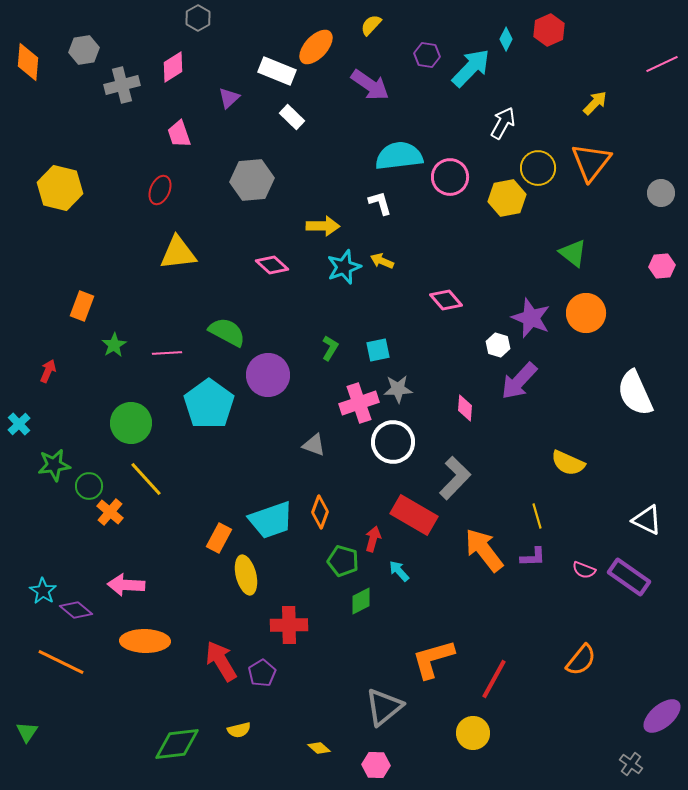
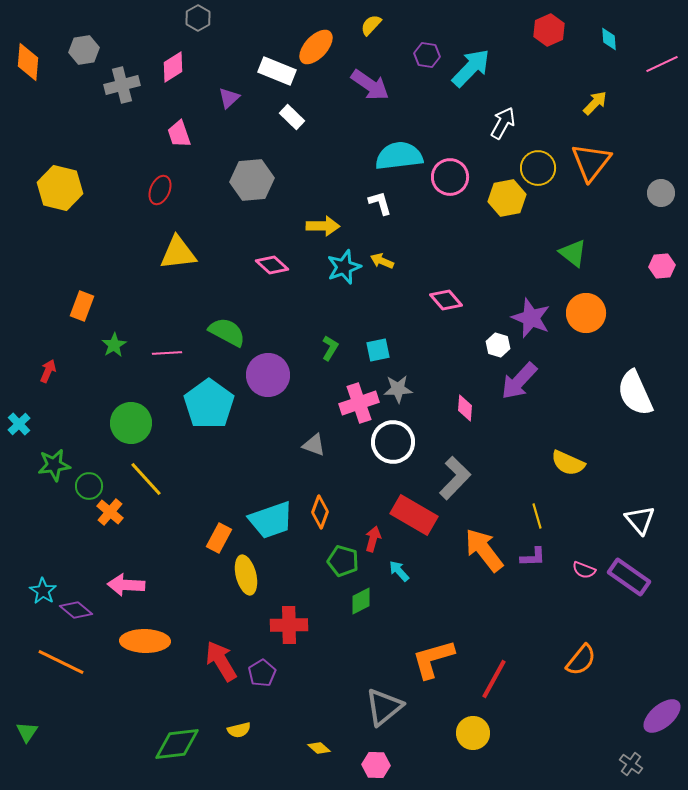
cyan diamond at (506, 39): moved 103 px right; rotated 30 degrees counterclockwise
white triangle at (647, 520): moved 7 px left; rotated 24 degrees clockwise
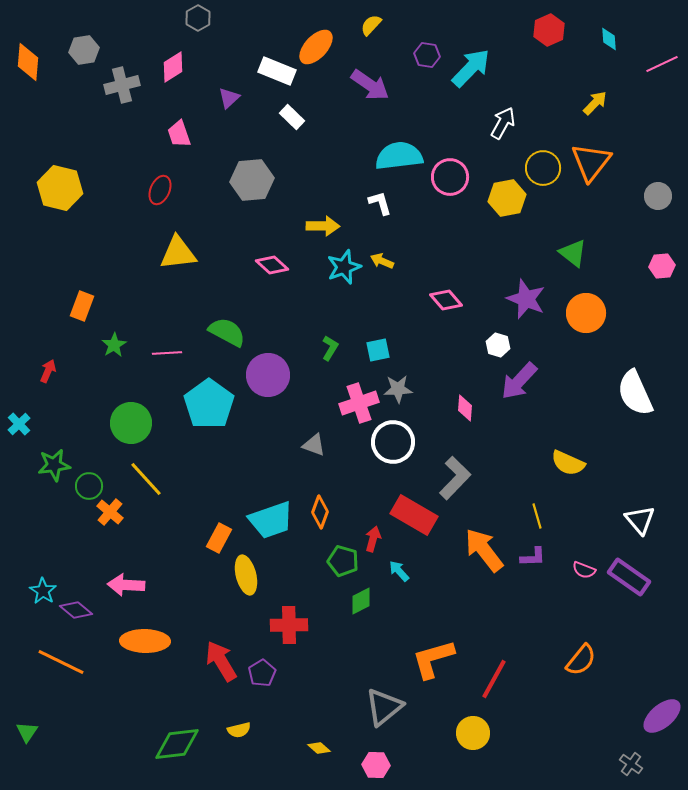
yellow circle at (538, 168): moved 5 px right
gray circle at (661, 193): moved 3 px left, 3 px down
purple star at (531, 318): moved 5 px left, 19 px up
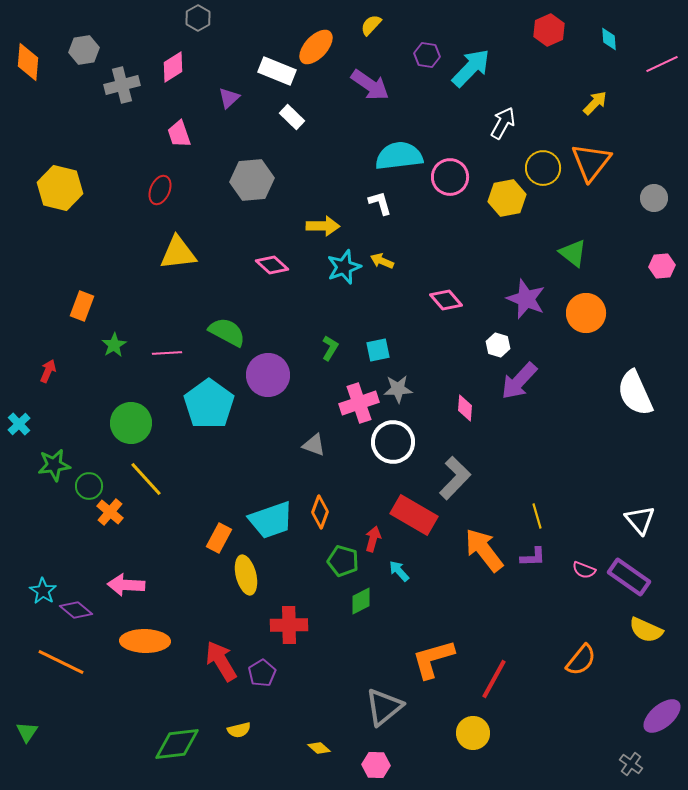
gray circle at (658, 196): moved 4 px left, 2 px down
yellow semicircle at (568, 463): moved 78 px right, 167 px down
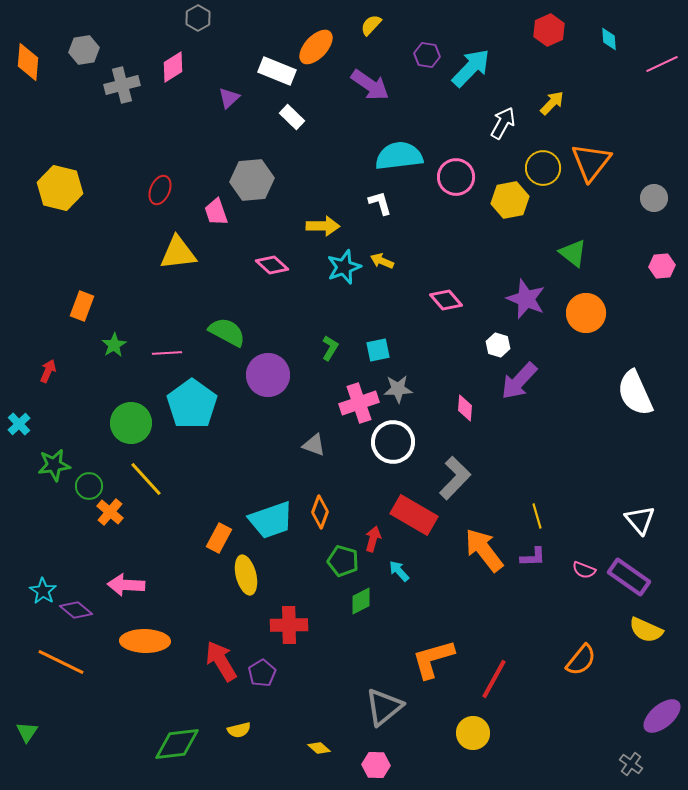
yellow arrow at (595, 103): moved 43 px left
pink trapezoid at (179, 134): moved 37 px right, 78 px down
pink circle at (450, 177): moved 6 px right
yellow hexagon at (507, 198): moved 3 px right, 2 px down
cyan pentagon at (209, 404): moved 17 px left
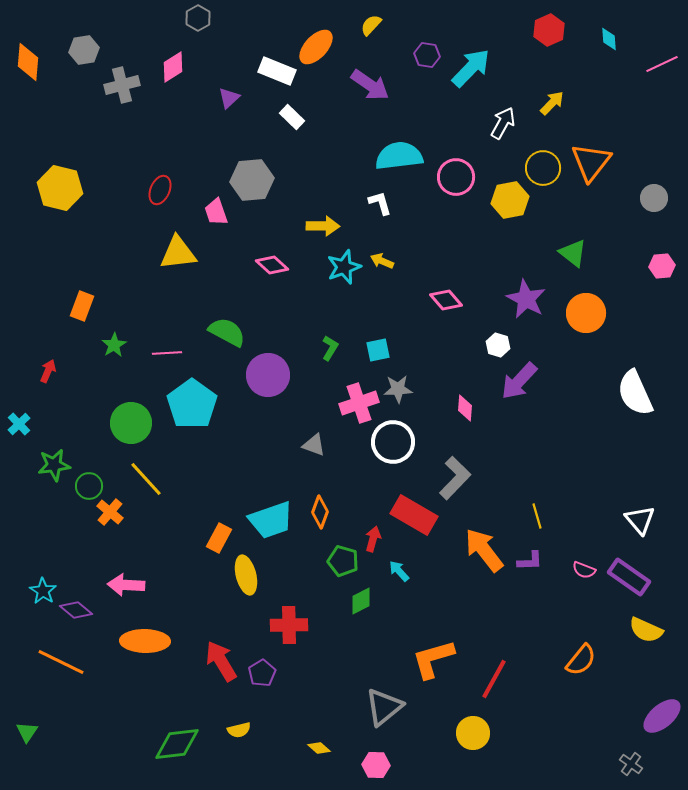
purple star at (526, 299): rotated 6 degrees clockwise
purple L-shape at (533, 557): moved 3 px left, 4 px down
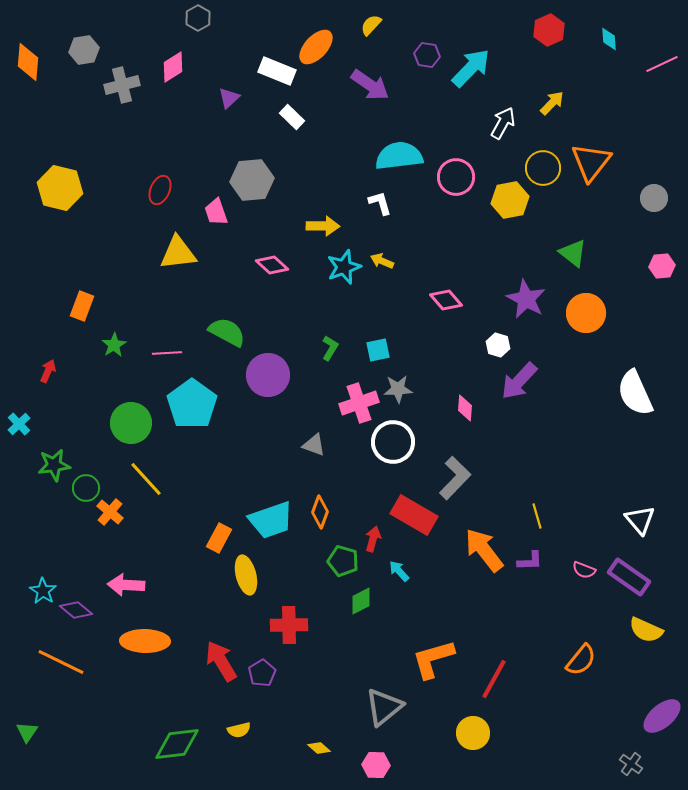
green circle at (89, 486): moved 3 px left, 2 px down
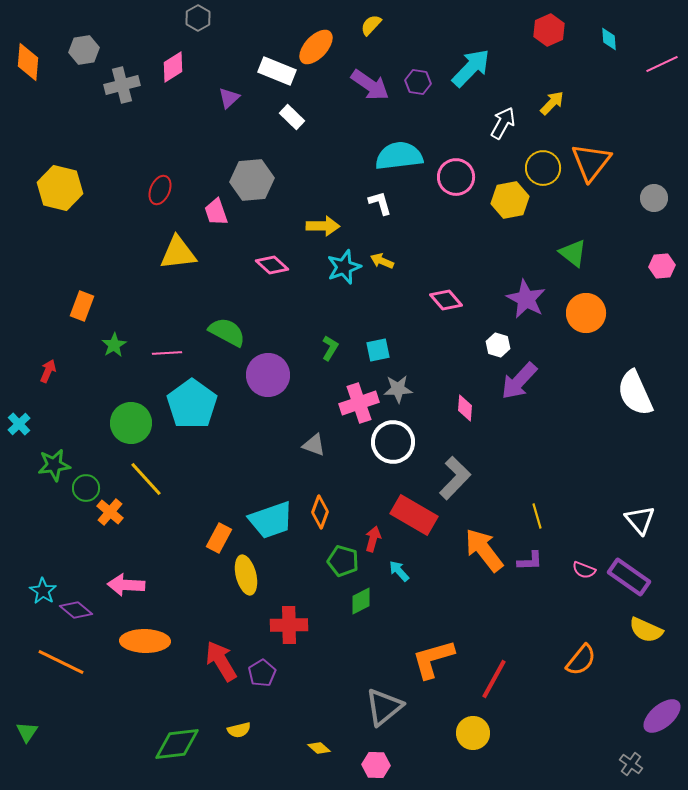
purple hexagon at (427, 55): moved 9 px left, 27 px down
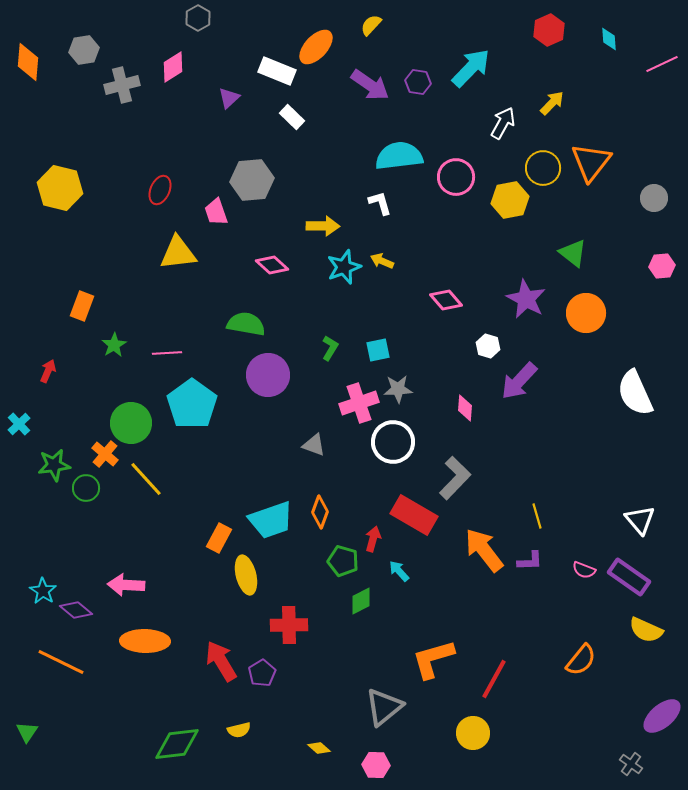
green semicircle at (227, 332): moved 19 px right, 8 px up; rotated 18 degrees counterclockwise
white hexagon at (498, 345): moved 10 px left, 1 px down
orange cross at (110, 512): moved 5 px left, 58 px up
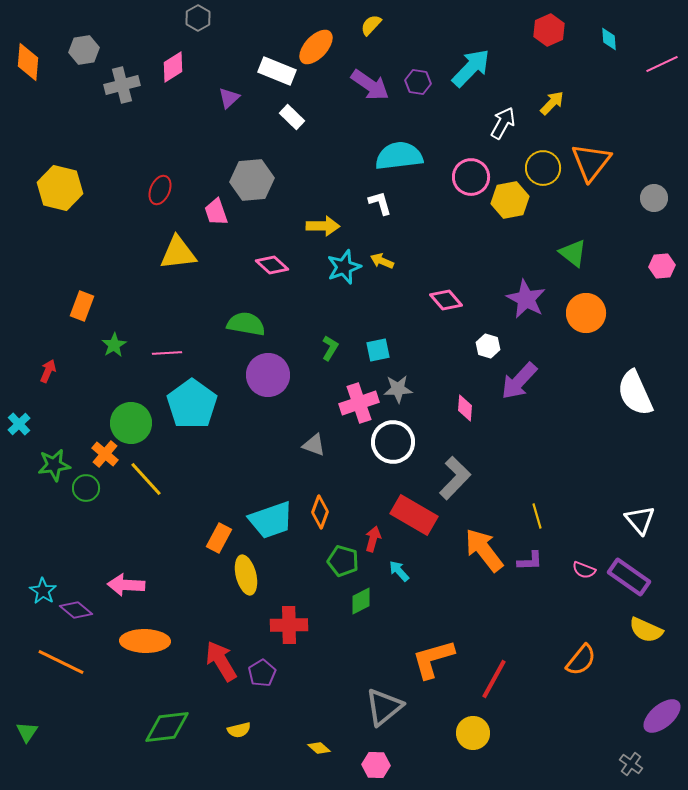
pink circle at (456, 177): moved 15 px right
green diamond at (177, 744): moved 10 px left, 17 px up
